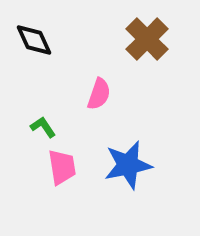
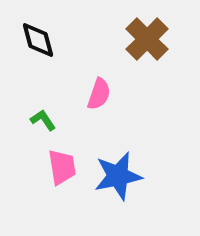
black diamond: moved 4 px right; rotated 9 degrees clockwise
green L-shape: moved 7 px up
blue star: moved 10 px left, 11 px down
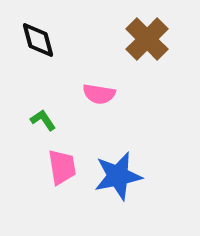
pink semicircle: rotated 80 degrees clockwise
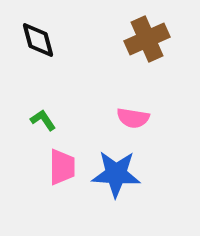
brown cross: rotated 21 degrees clockwise
pink semicircle: moved 34 px right, 24 px down
pink trapezoid: rotated 9 degrees clockwise
blue star: moved 2 px left, 2 px up; rotated 15 degrees clockwise
